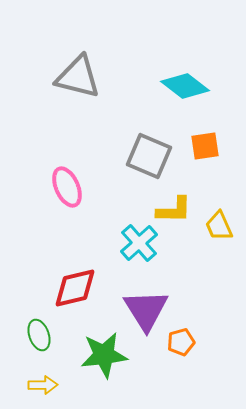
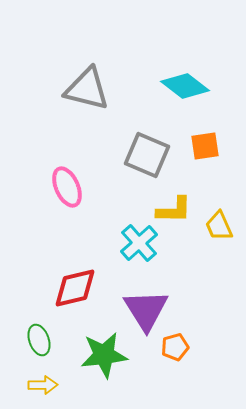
gray triangle: moved 9 px right, 12 px down
gray square: moved 2 px left, 1 px up
green ellipse: moved 5 px down
orange pentagon: moved 6 px left, 5 px down
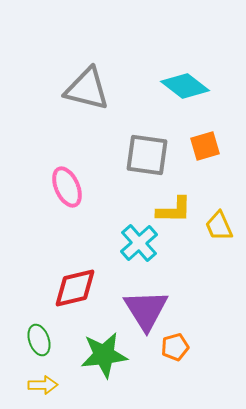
orange square: rotated 8 degrees counterclockwise
gray square: rotated 15 degrees counterclockwise
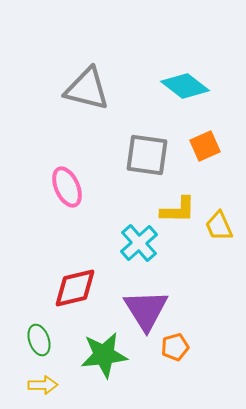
orange square: rotated 8 degrees counterclockwise
yellow L-shape: moved 4 px right
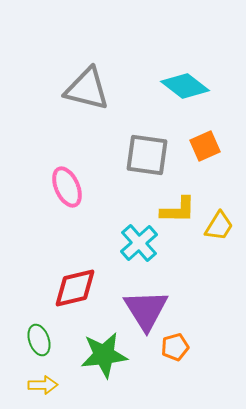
yellow trapezoid: rotated 124 degrees counterclockwise
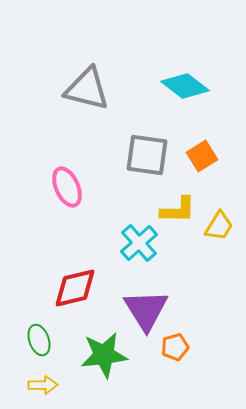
orange square: moved 3 px left, 10 px down; rotated 8 degrees counterclockwise
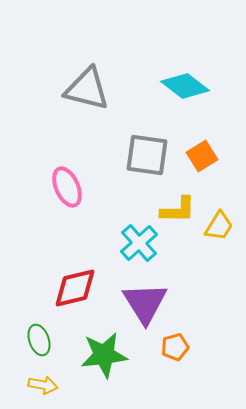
purple triangle: moved 1 px left, 7 px up
yellow arrow: rotated 12 degrees clockwise
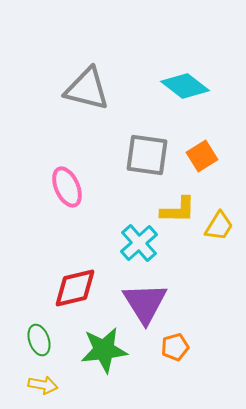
green star: moved 5 px up
